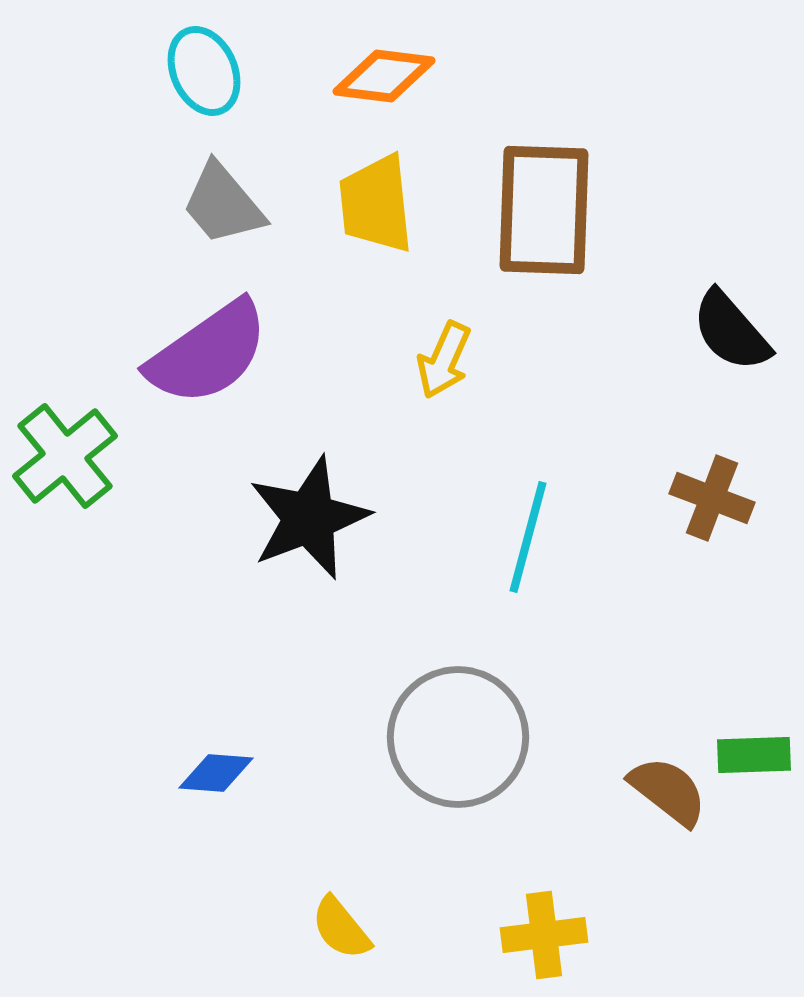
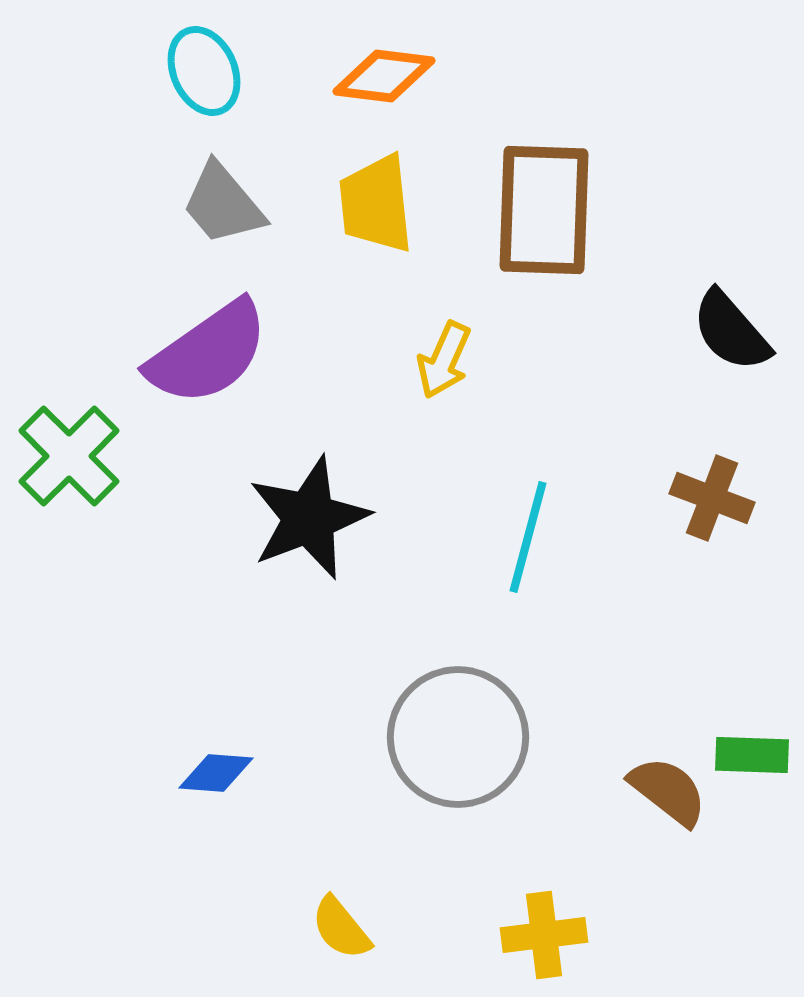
green cross: moved 4 px right; rotated 6 degrees counterclockwise
green rectangle: moved 2 px left; rotated 4 degrees clockwise
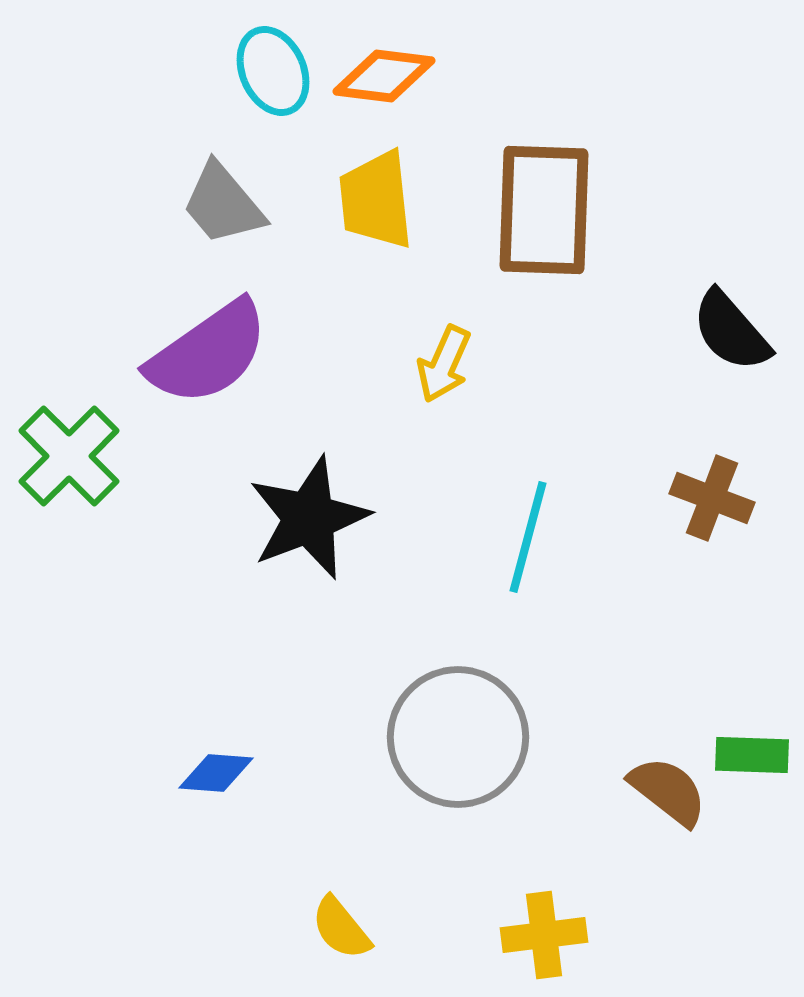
cyan ellipse: moved 69 px right
yellow trapezoid: moved 4 px up
yellow arrow: moved 4 px down
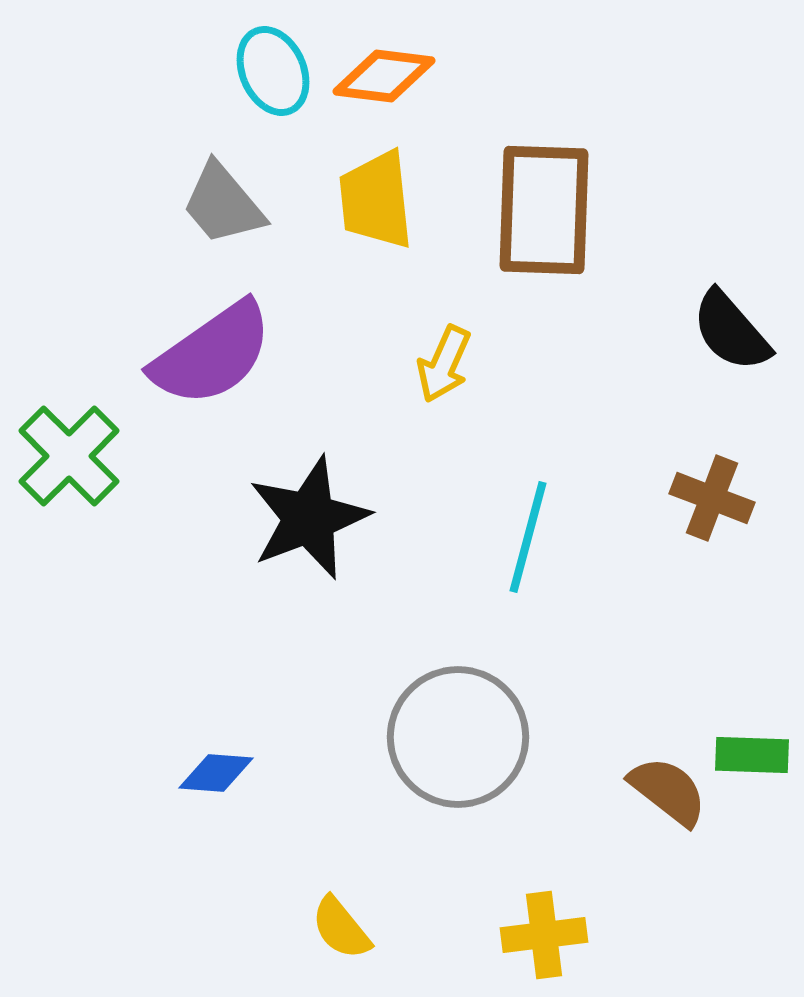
purple semicircle: moved 4 px right, 1 px down
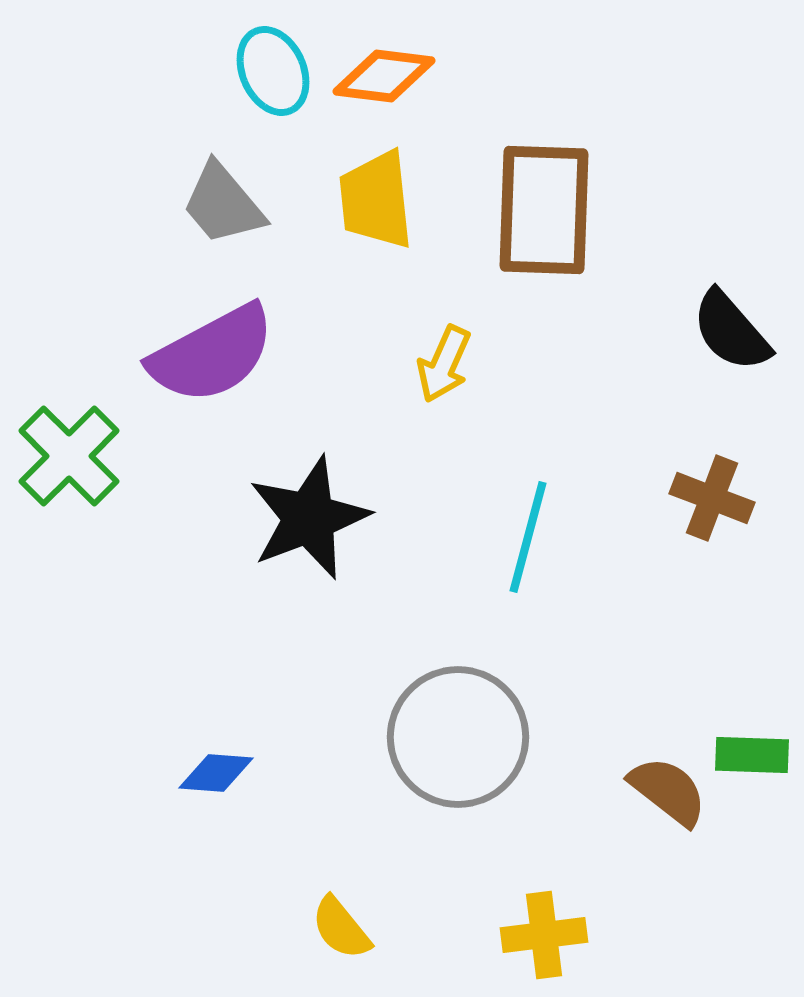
purple semicircle: rotated 7 degrees clockwise
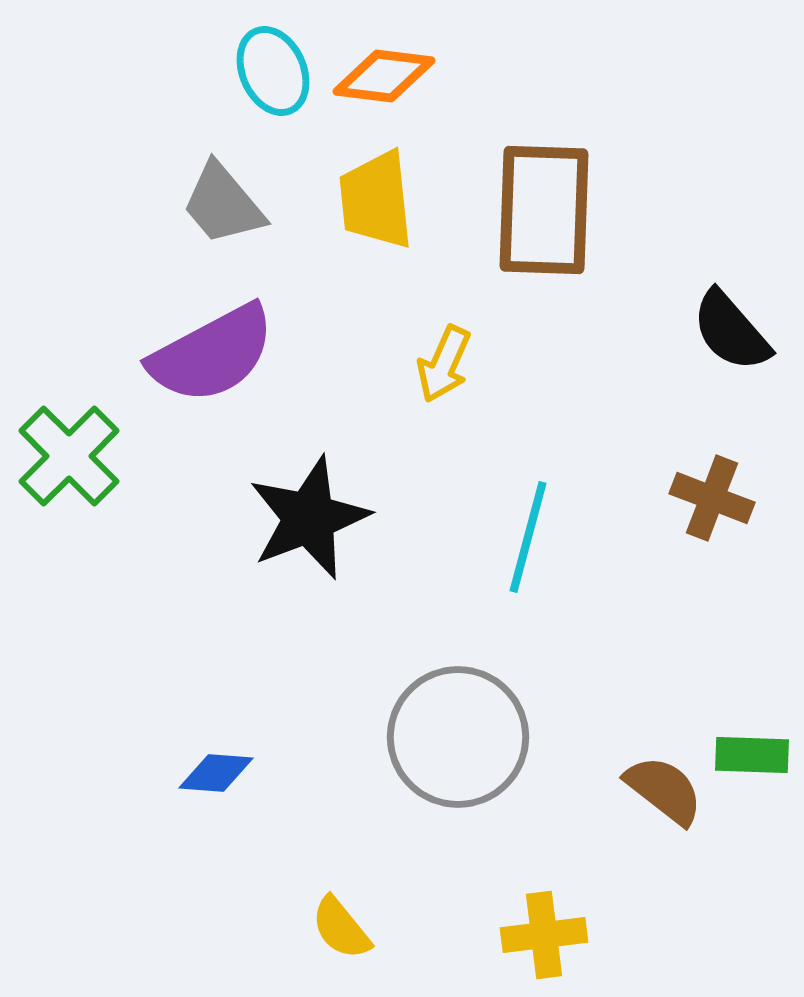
brown semicircle: moved 4 px left, 1 px up
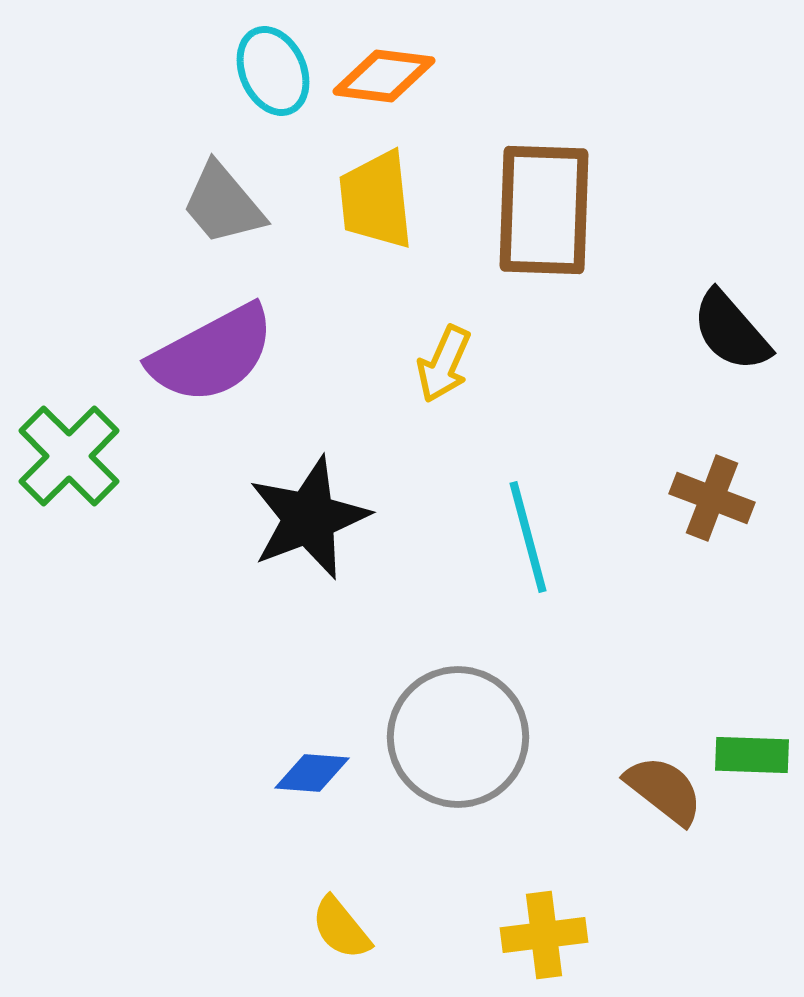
cyan line: rotated 30 degrees counterclockwise
blue diamond: moved 96 px right
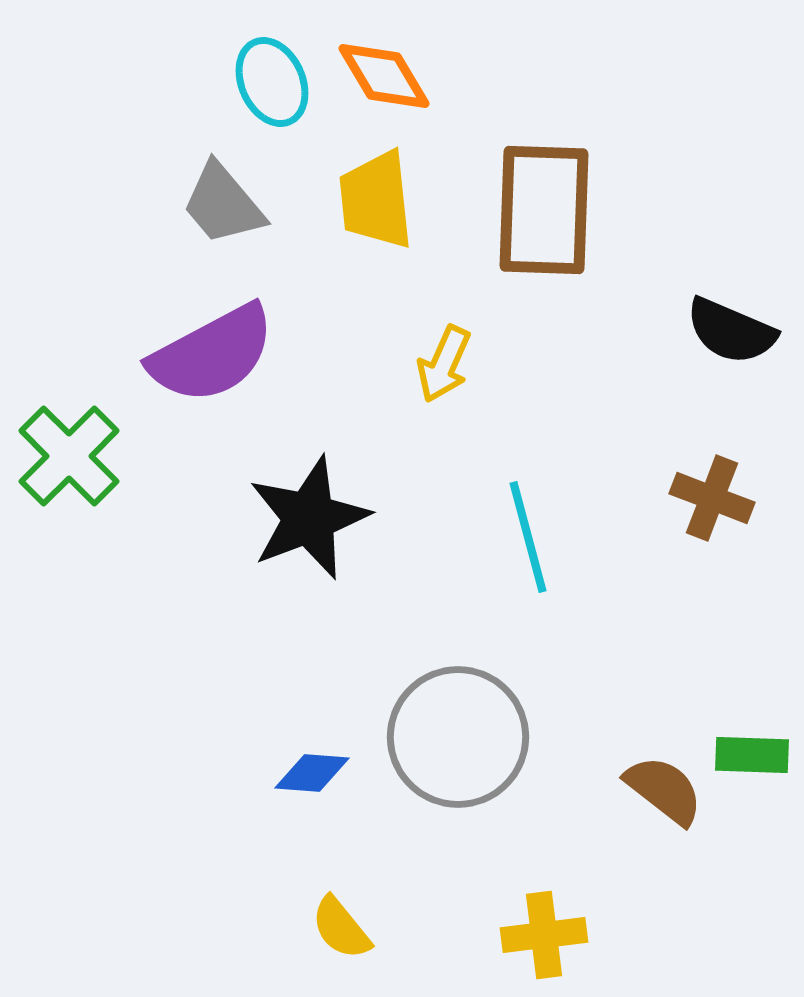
cyan ellipse: moved 1 px left, 11 px down
orange diamond: rotated 52 degrees clockwise
black semicircle: rotated 26 degrees counterclockwise
